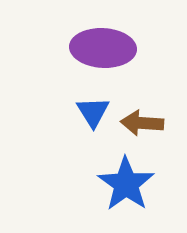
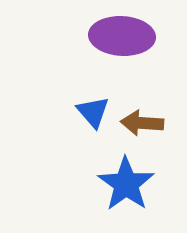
purple ellipse: moved 19 px right, 12 px up
blue triangle: rotated 9 degrees counterclockwise
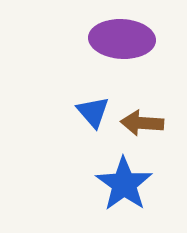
purple ellipse: moved 3 px down
blue star: moved 2 px left
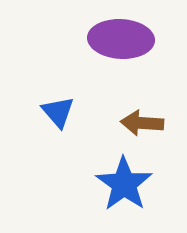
purple ellipse: moved 1 px left
blue triangle: moved 35 px left
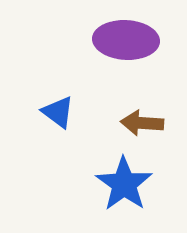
purple ellipse: moved 5 px right, 1 px down
blue triangle: rotated 12 degrees counterclockwise
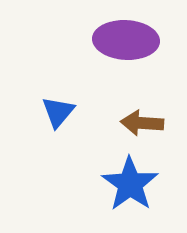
blue triangle: rotated 33 degrees clockwise
blue star: moved 6 px right
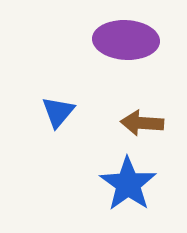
blue star: moved 2 px left
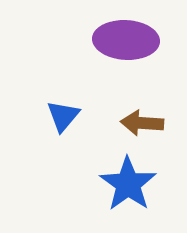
blue triangle: moved 5 px right, 4 px down
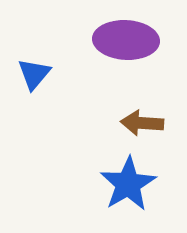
blue triangle: moved 29 px left, 42 px up
blue star: rotated 6 degrees clockwise
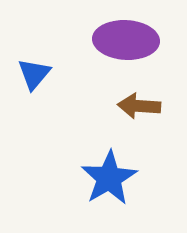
brown arrow: moved 3 px left, 17 px up
blue star: moved 19 px left, 6 px up
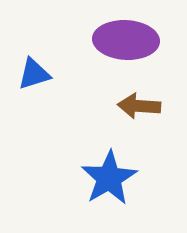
blue triangle: rotated 33 degrees clockwise
